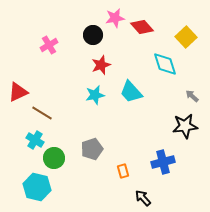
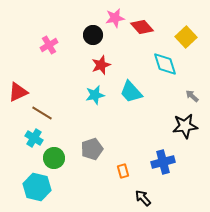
cyan cross: moved 1 px left, 2 px up
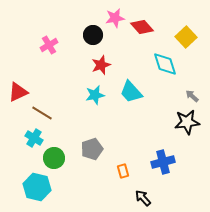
black star: moved 2 px right, 4 px up
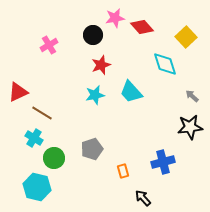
black star: moved 3 px right, 5 px down
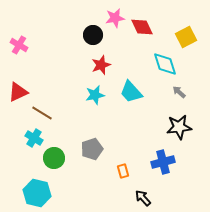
red diamond: rotated 15 degrees clockwise
yellow square: rotated 15 degrees clockwise
pink cross: moved 30 px left; rotated 30 degrees counterclockwise
gray arrow: moved 13 px left, 4 px up
black star: moved 11 px left
cyan hexagon: moved 6 px down
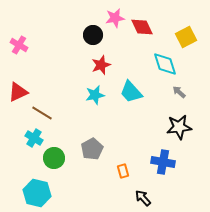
gray pentagon: rotated 10 degrees counterclockwise
blue cross: rotated 25 degrees clockwise
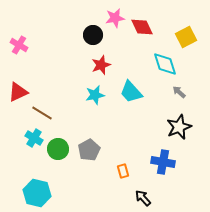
black star: rotated 15 degrees counterclockwise
gray pentagon: moved 3 px left, 1 px down
green circle: moved 4 px right, 9 px up
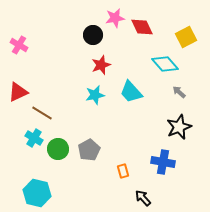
cyan diamond: rotated 24 degrees counterclockwise
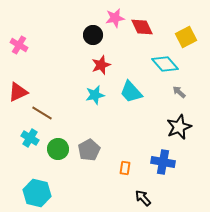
cyan cross: moved 4 px left
orange rectangle: moved 2 px right, 3 px up; rotated 24 degrees clockwise
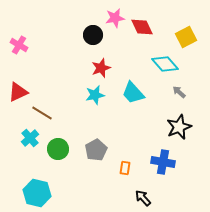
red star: moved 3 px down
cyan trapezoid: moved 2 px right, 1 px down
cyan cross: rotated 18 degrees clockwise
gray pentagon: moved 7 px right
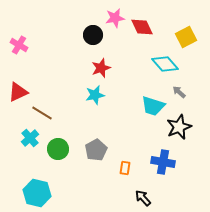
cyan trapezoid: moved 20 px right, 13 px down; rotated 30 degrees counterclockwise
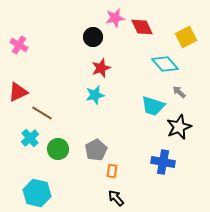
black circle: moved 2 px down
orange rectangle: moved 13 px left, 3 px down
black arrow: moved 27 px left
